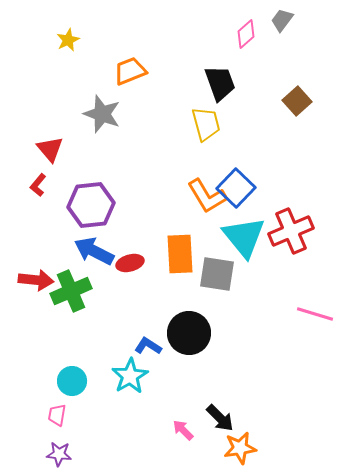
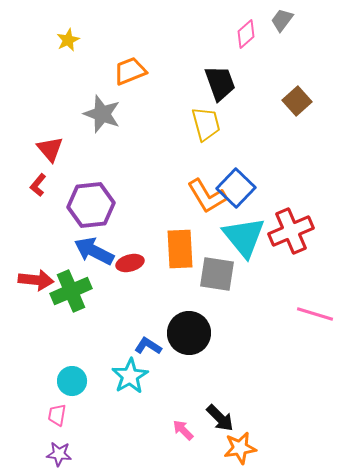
orange rectangle: moved 5 px up
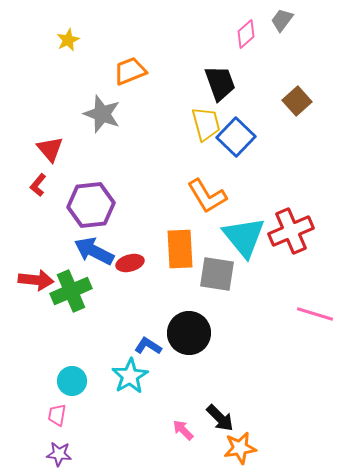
blue square: moved 51 px up
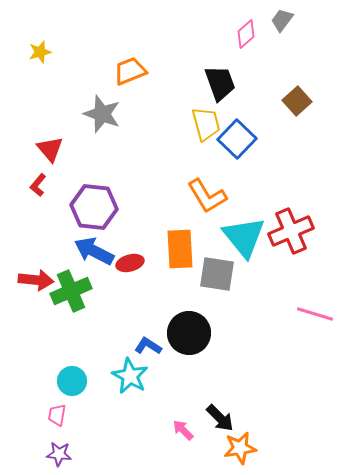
yellow star: moved 28 px left, 12 px down; rotated 10 degrees clockwise
blue square: moved 1 px right, 2 px down
purple hexagon: moved 3 px right, 2 px down; rotated 12 degrees clockwise
cyan star: rotated 12 degrees counterclockwise
